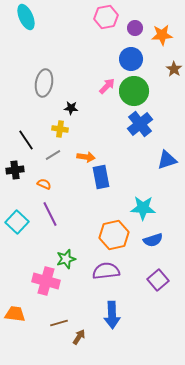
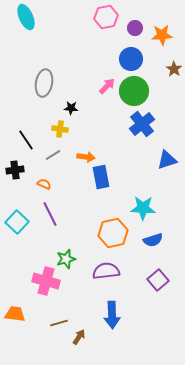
blue cross: moved 2 px right
orange hexagon: moved 1 px left, 2 px up
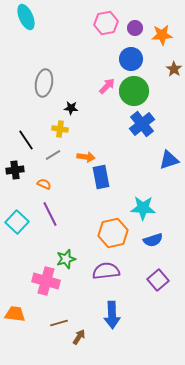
pink hexagon: moved 6 px down
blue triangle: moved 2 px right
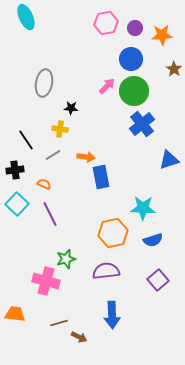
cyan square: moved 18 px up
brown arrow: rotated 84 degrees clockwise
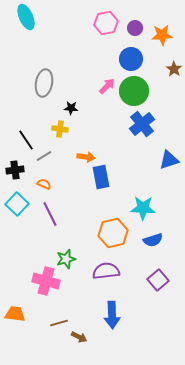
gray line: moved 9 px left, 1 px down
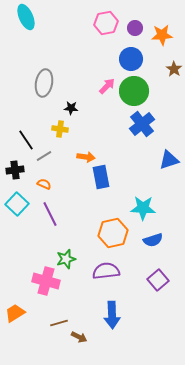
orange trapezoid: moved 1 px up; rotated 40 degrees counterclockwise
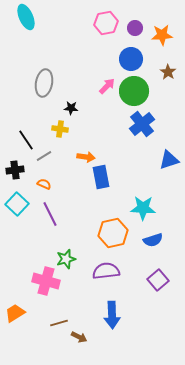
brown star: moved 6 px left, 3 px down
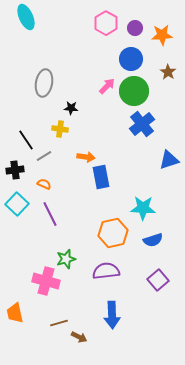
pink hexagon: rotated 20 degrees counterclockwise
orange trapezoid: rotated 70 degrees counterclockwise
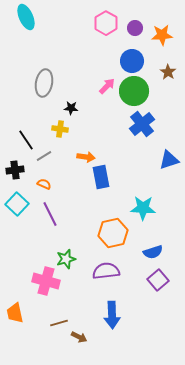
blue circle: moved 1 px right, 2 px down
blue semicircle: moved 12 px down
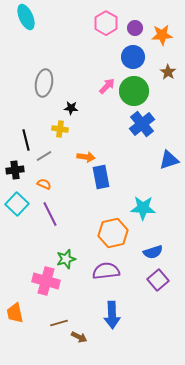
blue circle: moved 1 px right, 4 px up
black line: rotated 20 degrees clockwise
